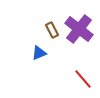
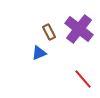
brown rectangle: moved 3 px left, 2 px down
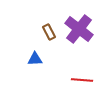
blue triangle: moved 4 px left, 6 px down; rotated 21 degrees clockwise
red line: moved 1 px left, 1 px down; rotated 45 degrees counterclockwise
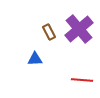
purple cross: rotated 12 degrees clockwise
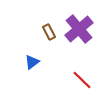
blue triangle: moved 3 px left, 3 px down; rotated 35 degrees counterclockwise
red line: rotated 40 degrees clockwise
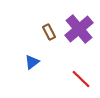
red line: moved 1 px left, 1 px up
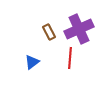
purple cross: rotated 16 degrees clockwise
red line: moved 11 px left, 21 px up; rotated 50 degrees clockwise
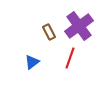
purple cross: moved 3 px up; rotated 12 degrees counterclockwise
red line: rotated 15 degrees clockwise
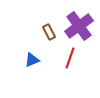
blue triangle: moved 2 px up; rotated 14 degrees clockwise
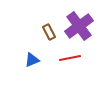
red line: rotated 60 degrees clockwise
